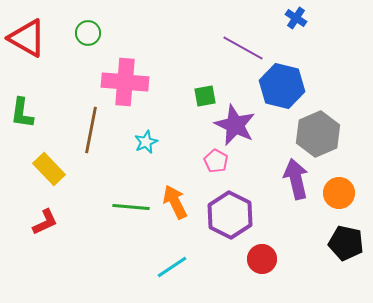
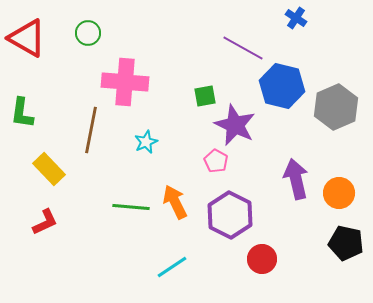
gray hexagon: moved 18 px right, 27 px up
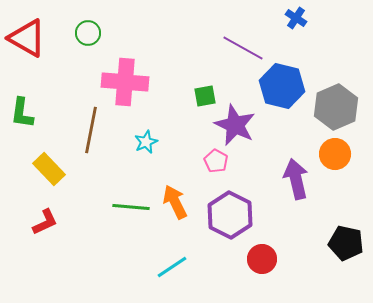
orange circle: moved 4 px left, 39 px up
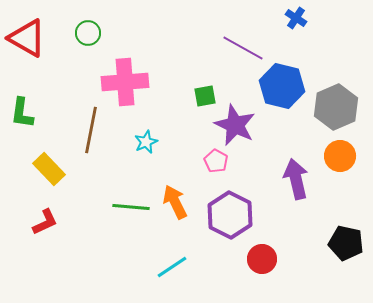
pink cross: rotated 9 degrees counterclockwise
orange circle: moved 5 px right, 2 px down
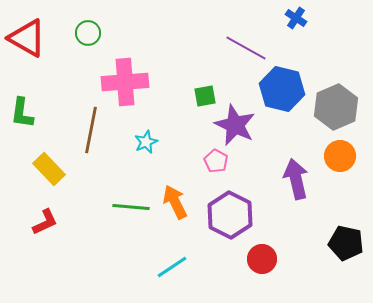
purple line: moved 3 px right
blue hexagon: moved 3 px down
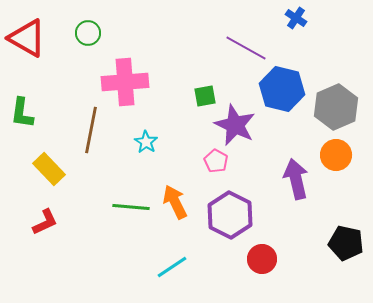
cyan star: rotated 15 degrees counterclockwise
orange circle: moved 4 px left, 1 px up
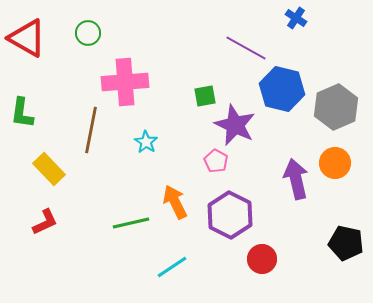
orange circle: moved 1 px left, 8 px down
green line: moved 16 px down; rotated 18 degrees counterclockwise
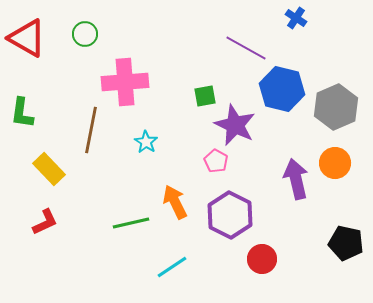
green circle: moved 3 px left, 1 px down
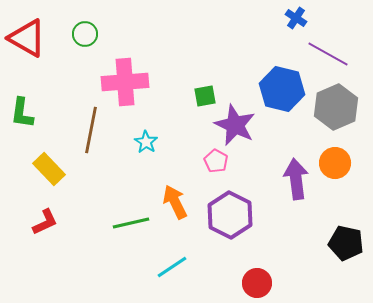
purple line: moved 82 px right, 6 px down
purple arrow: rotated 6 degrees clockwise
red circle: moved 5 px left, 24 px down
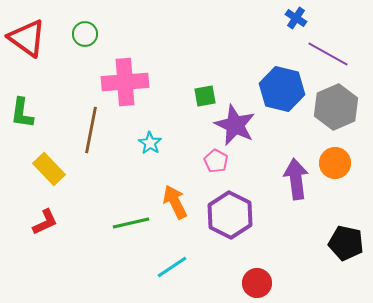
red triangle: rotated 6 degrees clockwise
cyan star: moved 4 px right, 1 px down
